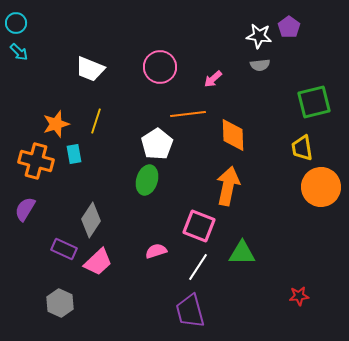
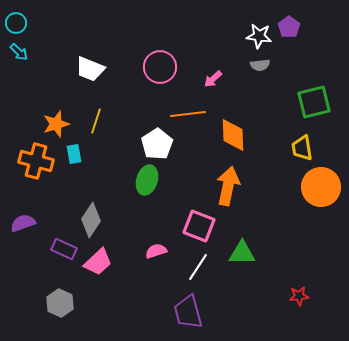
purple semicircle: moved 2 px left, 14 px down; rotated 40 degrees clockwise
purple trapezoid: moved 2 px left, 1 px down
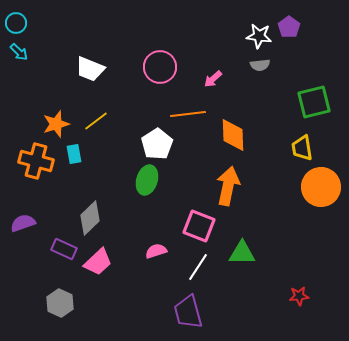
yellow line: rotated 35 degrees clockwise
gray diamond: moved 1 px left, 2 px up; rotated 12 degrees clockwise
